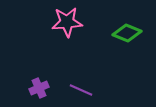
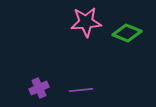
pink star: moved 19 px right
purple line: rotated 30 degrees counterclockwise
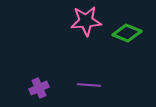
pink star: moved 1 px up
purple line: moved 8 px right, 5 px up; rotated 10 degrees clockwise
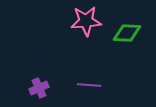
green diamond: rotated 20 degrees counterclockwise
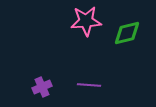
green diamond: rotated 16 degrees counterclockwise
purple cross: moved 3 px right, 1 px up
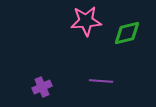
purple line: moved 12 px right, 4 px up
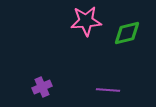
purple line: moved 7 px right, 9 px down
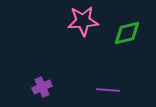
pink star: moved 3 px left
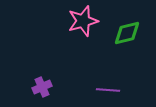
pink star: rotated 12 degrees counterclockwise
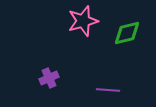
purple cross: moved 7 px right, 9 px up
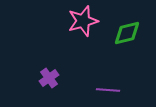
purple cross: rotated 12 degrees counterclockwise
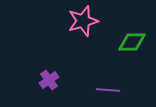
green diamond: moved 5 px right, 9 px down; rotated 12 degrees clockwise
purple cross: moved 2 px down
